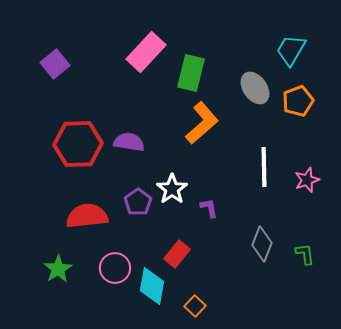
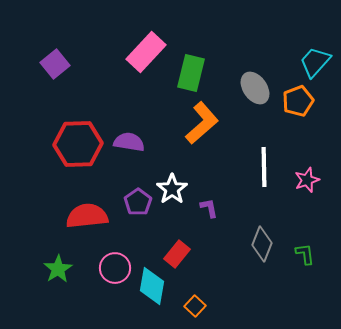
cyan trapezoid: moved 24 px right, 12 px down; rotated 12 degrees clockwise
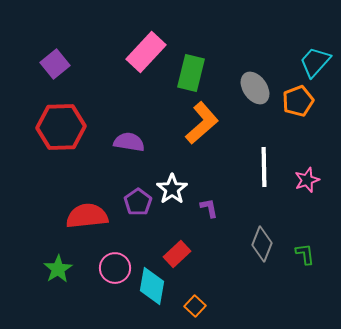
red hexagon: moved 17 px left, 17 px up
red rectangle: rotated 8 degrees clockwise
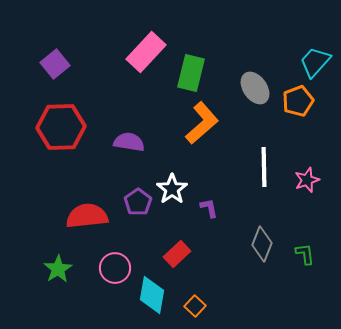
cyan diamond: moved 9 px down
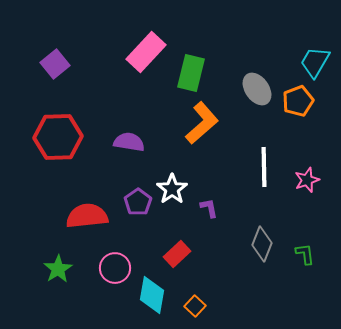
cyan trapezoid: rotated 12 degrees counterclockwise
gray ellipse: moved 2 px right, 1 px down
red hexagon: moved 3 px left, 10 px down
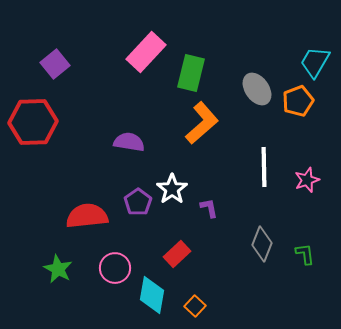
red hexagon: moved 25 px left, 15 px up
green star: rotated 12 degrees counterclockwise
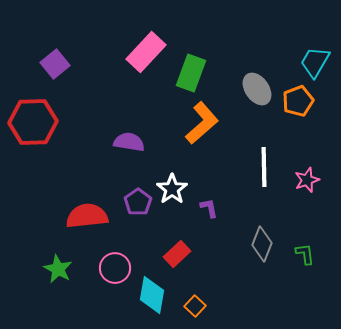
green rectangle: rotated 6 degrees clockwise
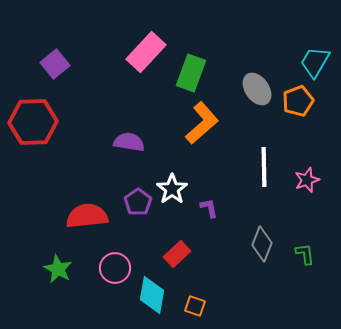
orange square: rotated 25 degrees counterclockwise
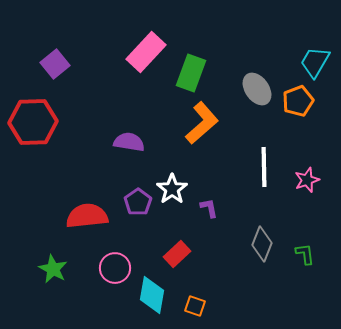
green star: moved 5 px left
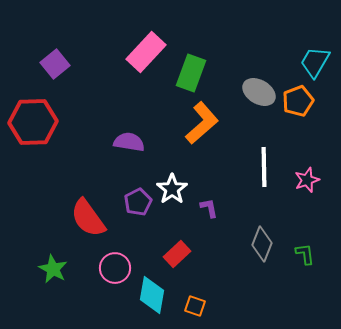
gray ellipse: moved 2 px right, 3 px down; rotated 24 degrees counterclockwise
purple pentagon: rotated 8 degrees clockwise
red semicircle: moved 1 px right, 2 px down; rotated 120 degrees counterclockwise
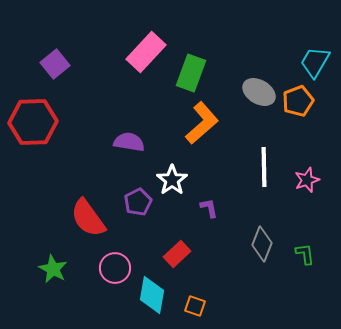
white star: moved 9 px up
